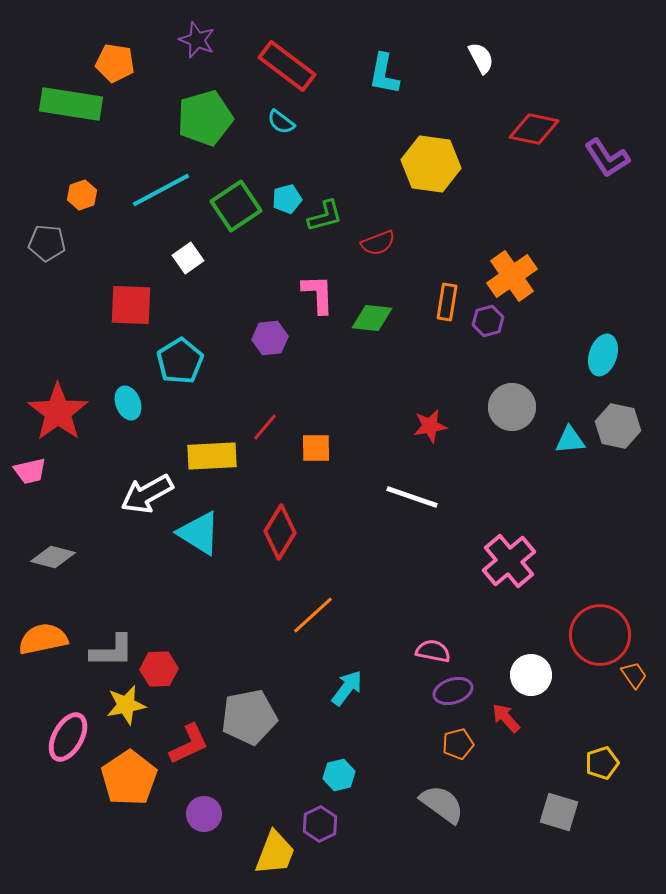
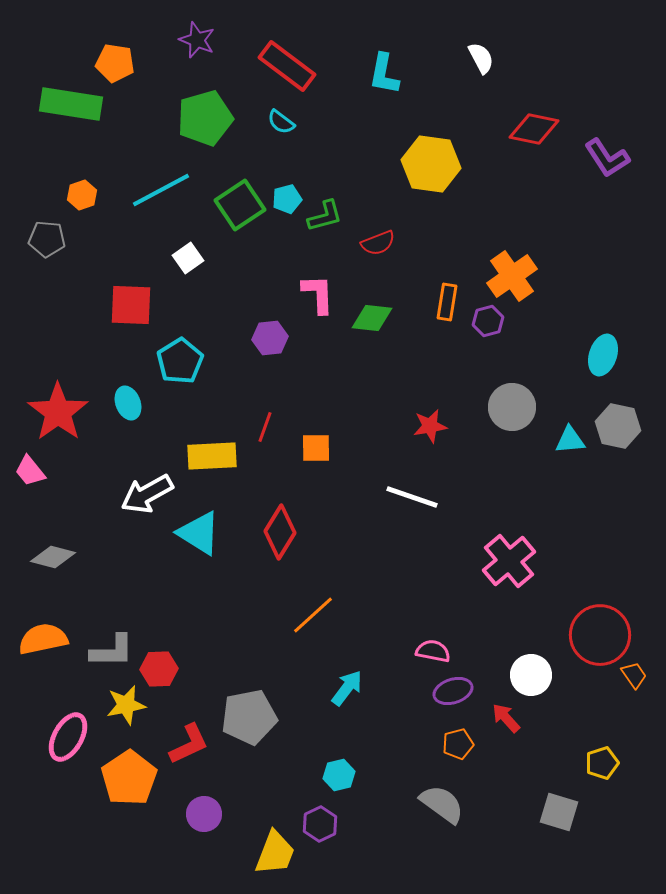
green square at (236, 206): moved 4 px right, 1 px up
gray pentagon at (47, 243): moved 4 px up
red line at (265, 427): rotated 20 degrees counterclockwise
pink trapezoid at (30, 471): rotated 64 degrees clockwise
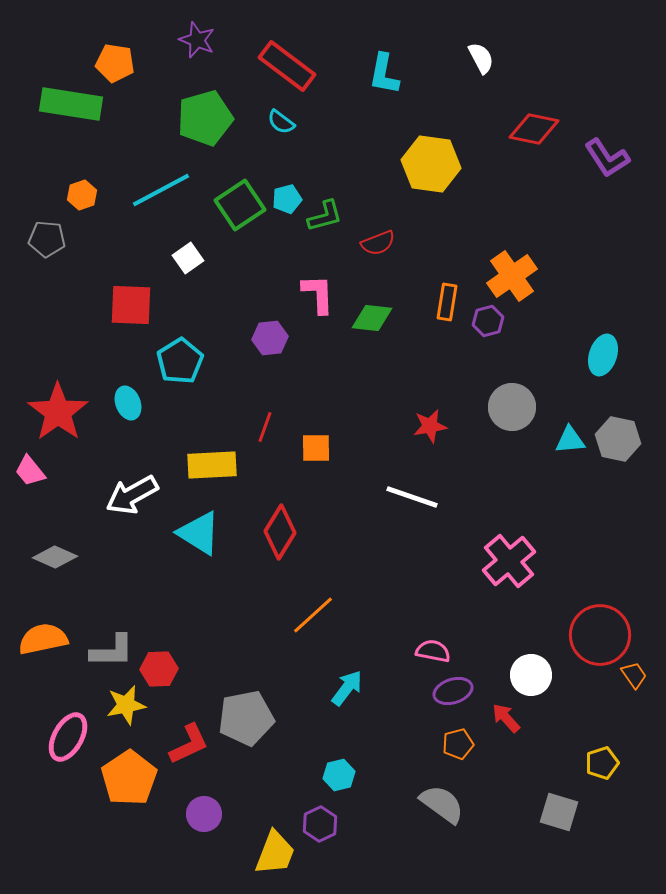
gray hexagon at (618, 426): moved 13 px down
yellow rectangle at (212, 456): moved 9 px down
white arrow at (147, 494): moved 15 px left, 1 px down
gray diamond at (53, 557): moved 2 px right; rotated 9 degrees clockwise
gray pentagon at (249, 717): moved 3 px left, 1 px down
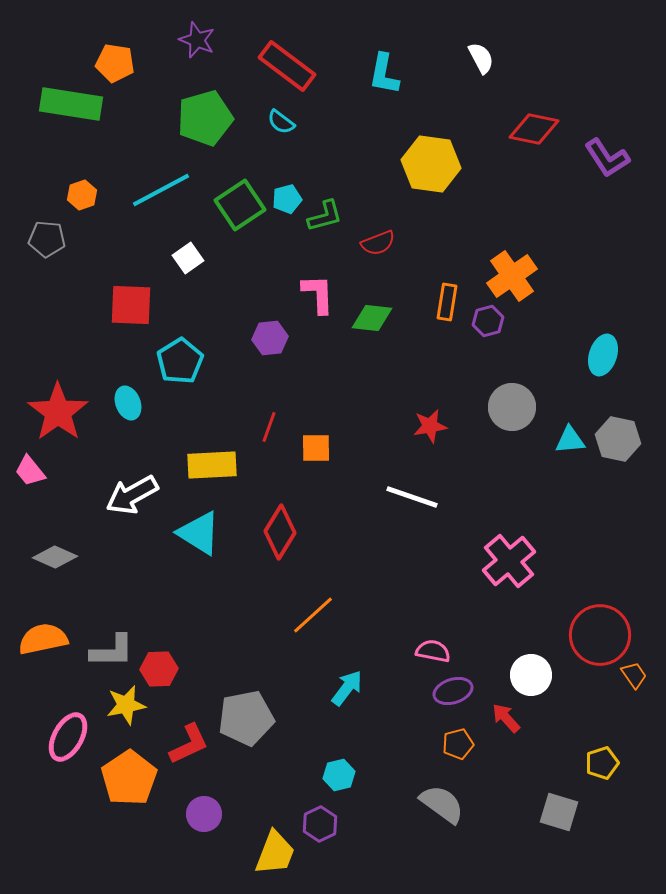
red line at (265, 427): moved 4 px right
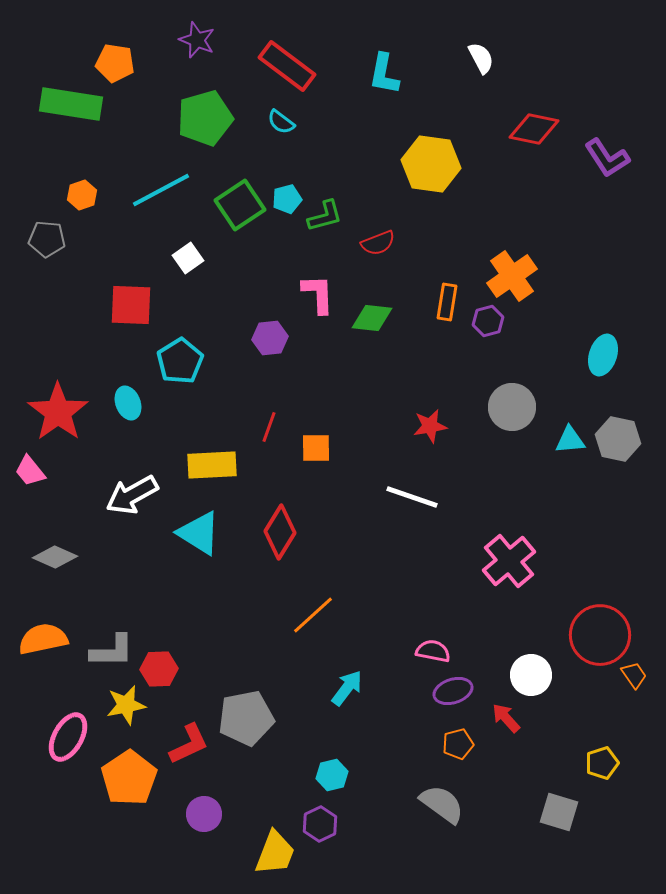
cyan hexagon at (339, 775): moved 7 px left
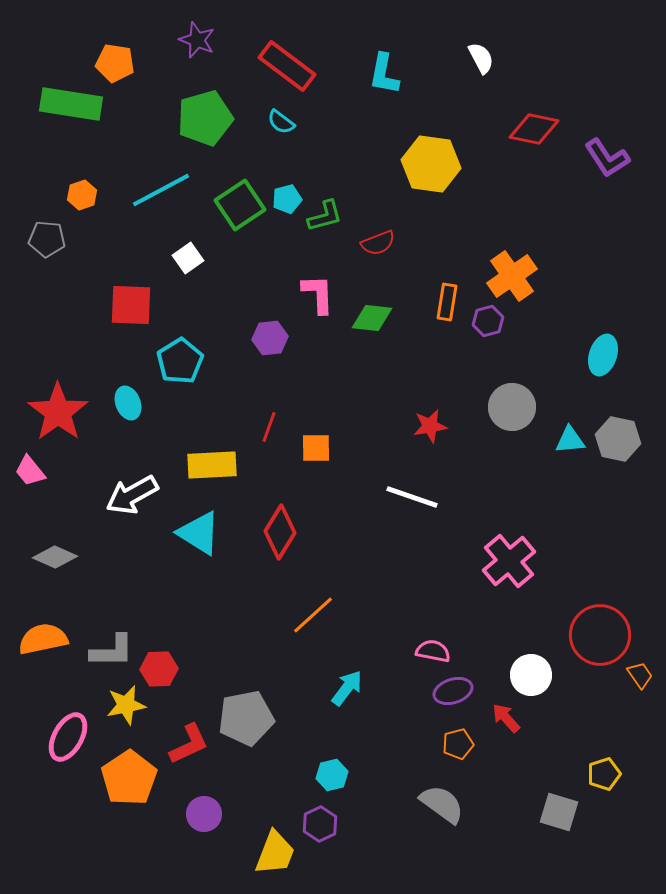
orange trapezoid at (634, 675): moved 6 px right
yellow pentagon at (602, 763): moved 2 px right, 11 px down
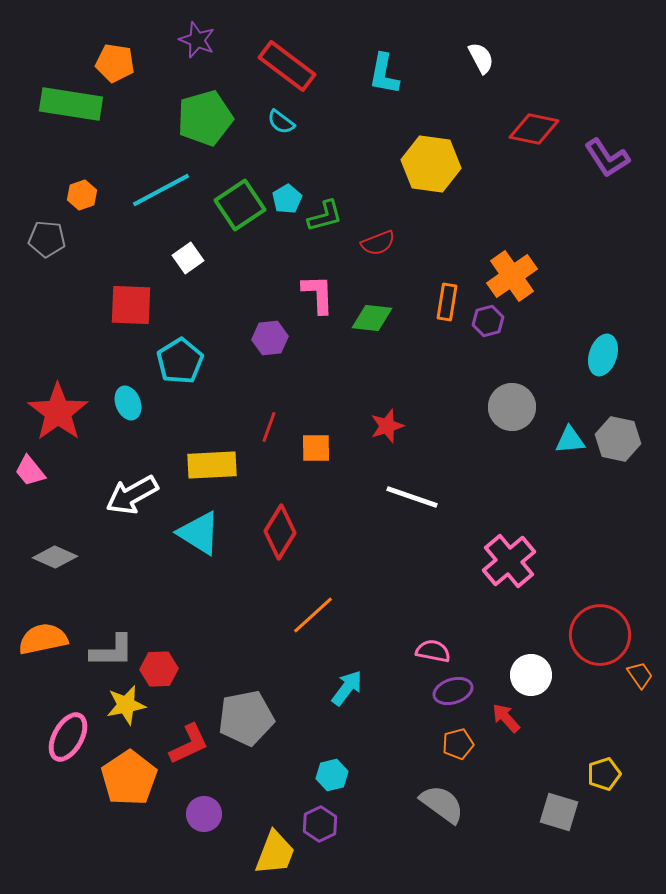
cyan pentagon at (287, 199): rotated 16 degrees counterclockwise
red star at (430, 426): moved 43 px left; rotated 8 degrees counterclockwise
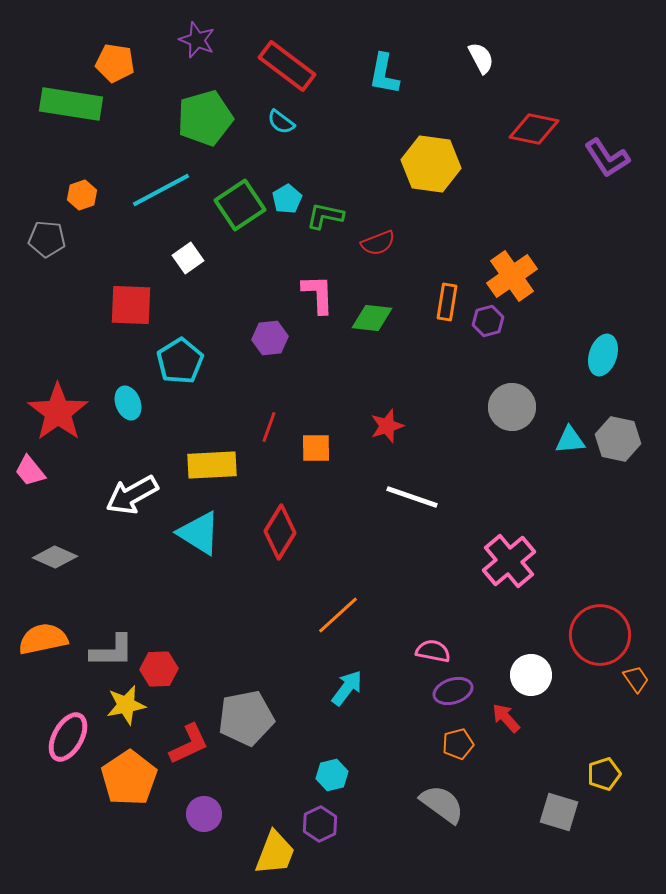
green L-shape at (325, 216): rotated 153 degrees counterclockwise
orange line at (313, 615): moved 25 px right
orange trapezoid at (640, 675): moved 4 px left, 4 px down
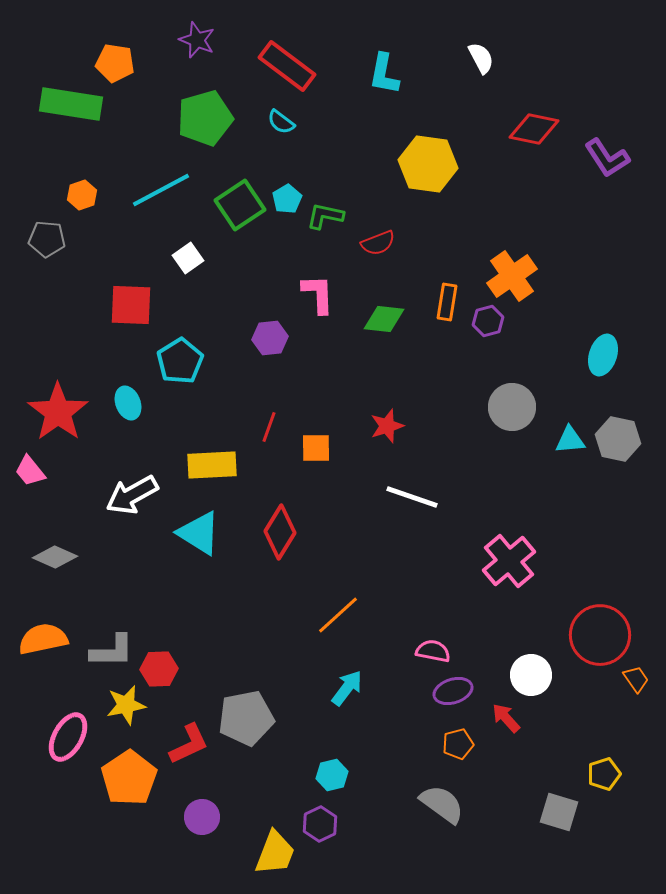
yellow hexagon at (431, 164): moved 3 px left
green diamond at (372, 318): moved 12 px right, 1 px down
purple circle at (204, 814): moved 2 px left, 3 px down
